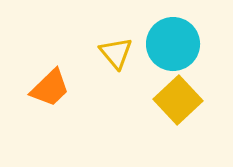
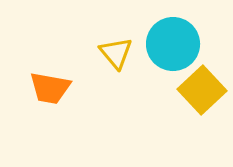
orange trapezoid: rotated 54 degrees clockwise
yellow square: moved 24 px right, 10 px up
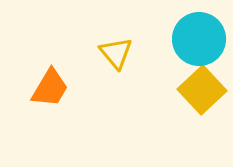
cyan circle: moved 26 px right, 5 px up
orange trapezoid: rotated 69 degrees counterclockwise
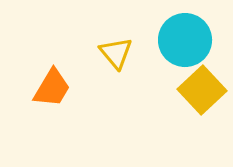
cyan circle: moved 14 px left, 1 px down
orange trapezoid: moved 2 px right
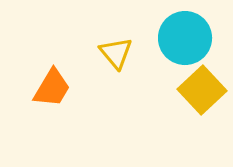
cyan circle: moved 2 px up
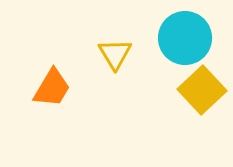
yellow triangle: moved 1 px left, 1 px down; rotated 9 degrees clockwise
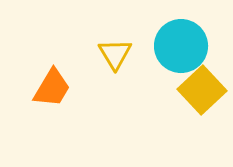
cyan circle: moved 4 px left, 8 px down
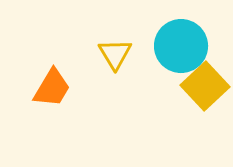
yellow square: moved 3 px right, 4 px up
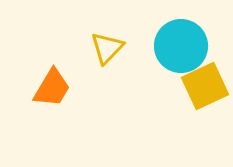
yellow triangle: moved 8 px left, 6 px up; rotated 15 degrees clockwise
yellow square: rotated 18 degrees clockwise
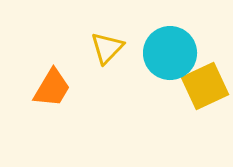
cyan circle: moved 11 px left, 7 px down
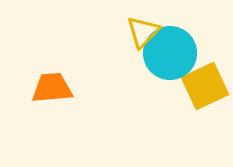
yellow triangle: moved 36 px right, 16 px up
orange trapezoid: rotated 126 degrees counterclockwise
